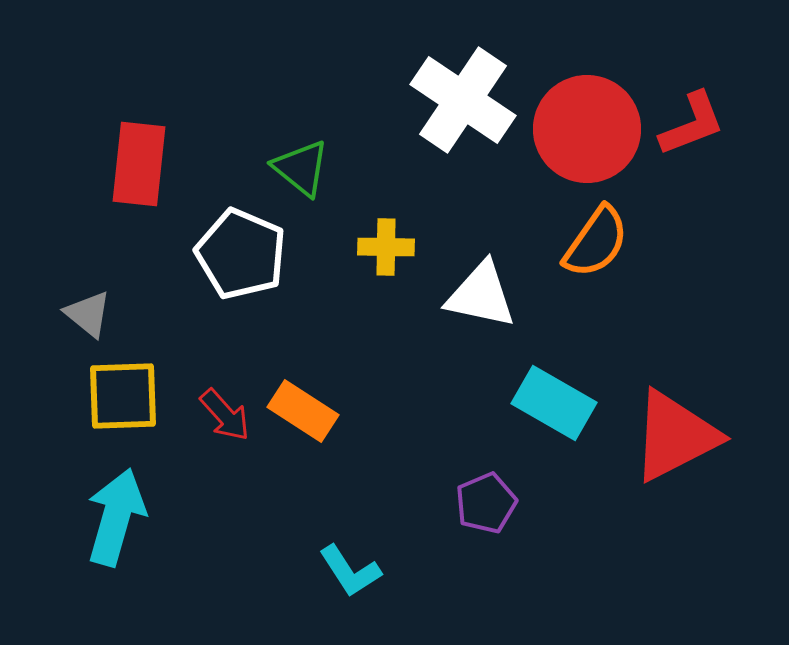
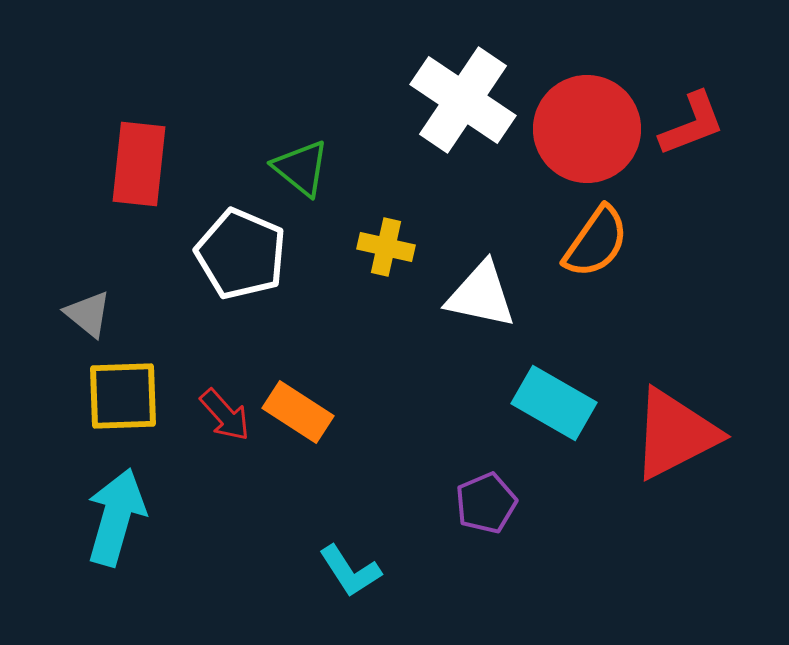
yellow cross: rotated 12 degrees clockwise
orange rectangle: moved 5 px left, 1 px down
red triangle: moved 2 px up
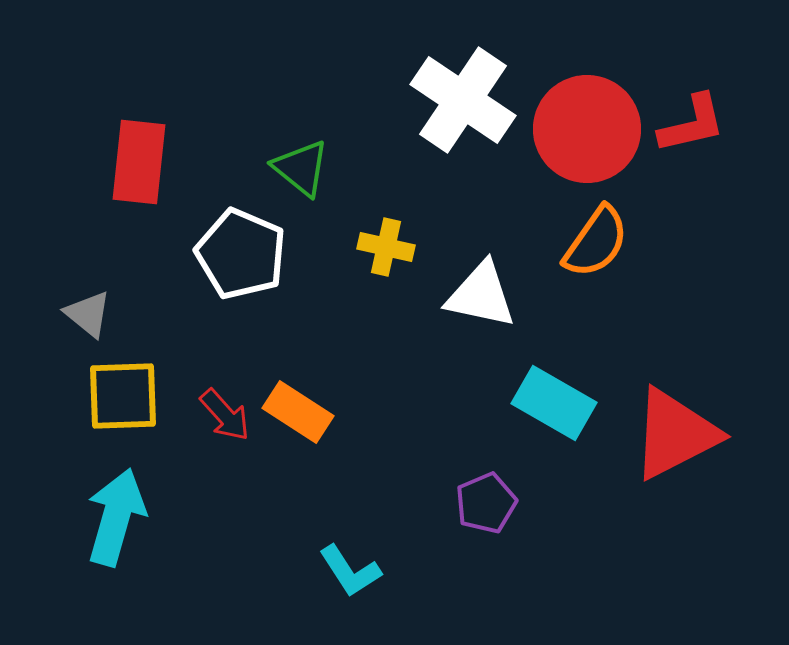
red L-shape: rotated 8 degrees clockwise
red rectangle: moved 2 px up
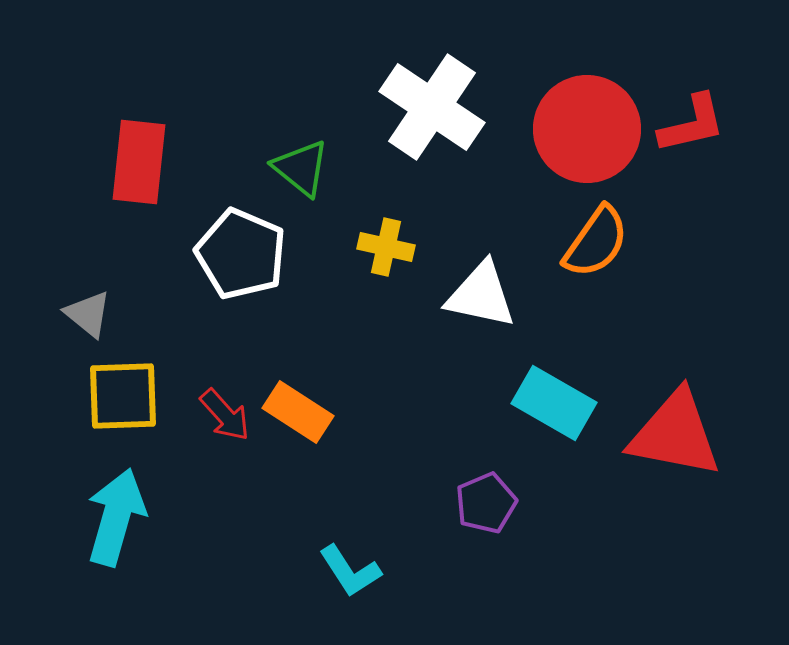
white cross: moved 31 px left, 7 px down
red triangle: rotated 38 degrees clockwise
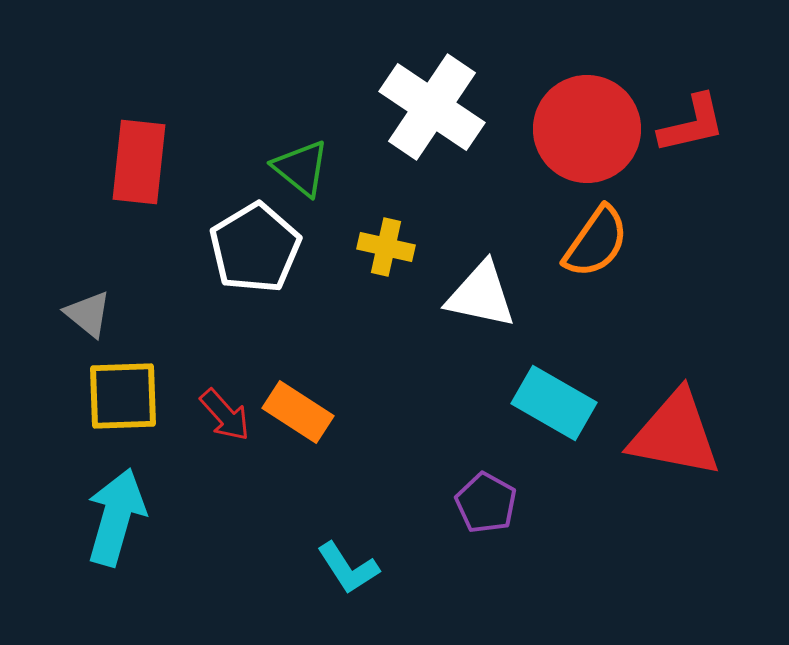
white pentagon: moved 14 px right, 6 px up; rotated 18 degrees clockwise
purple pentagon: rotated 20 degrees counterclockwise
cyan L-shape: moved 2 px left, 3 px up
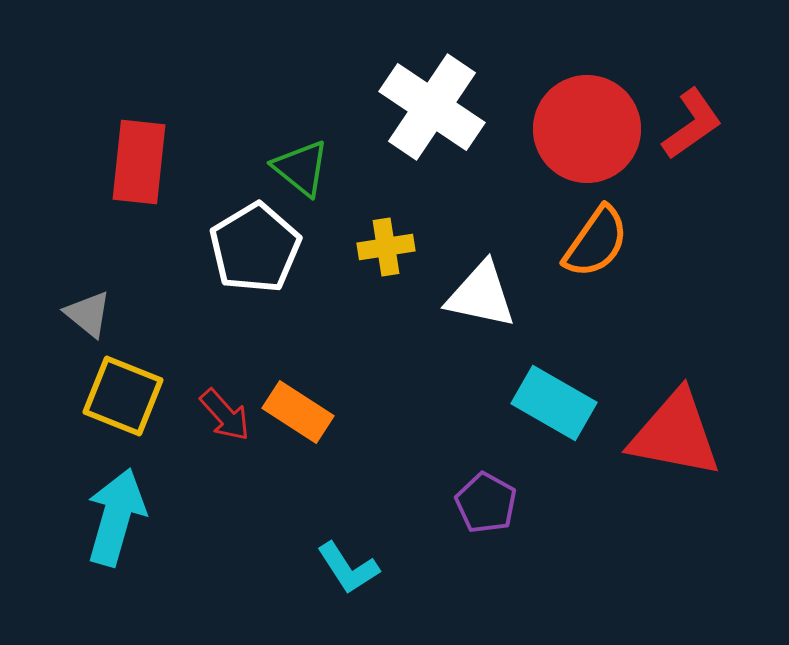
red L-shape: rotated 22 degrees counterclockwise
yellow cross: rotated 22 degrees counterclockwise
yellow square: rotated 24 degrees clockwise
